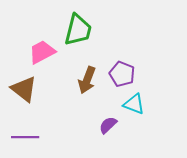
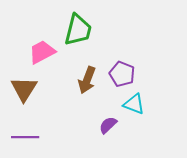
brown triangle: rotated 24 degrees clockwise
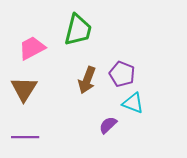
pink trapezoid: moved 10 px left, 4 px up
cyan triangle: moved 1 px left, 1 px up
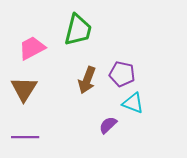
purple pentagon: rotated 10 degrees counterclockwise
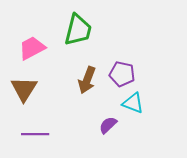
purple line: moved 10 px right, 3 px up
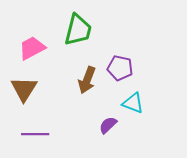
purple pentagon: moved 2 px left, 6 px up
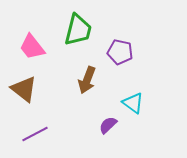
pink trapezoid: moved 1 px up; rotated 100 degrees counterclockwise
purple pentagon: moved 16 px up
brown triangle: rotated 24 degrees counterclockwise
cyan triangle: rotated 15 degrees clockwise
purple line: rotated 28 degrees counterclockwise
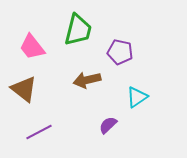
brown arrow: rotated 56 degrees clockwise
cyan triangle: moved 4 px right, 6 px up; rotated 50 degrees clockwise
purple line: moved 4 px right, 2 px up
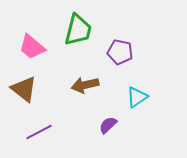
pink trapezoid: rotated 12 degrees counterclockwise
brown arrow: moved 2 px left, 5 px down
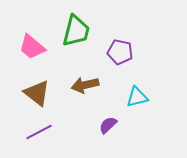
green trapezoid: moved 2 px left, 1 px down
brown triangle: moved 13 px right, 4 px down
cyan triangle: rotated 20 degrees clockwise
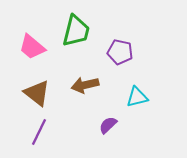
purple line: rotated 36 degrees counterclockwise
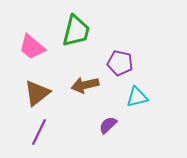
purple pentagon: moved 11 px down
brown triangle: rotated 44 degrees clockwise
